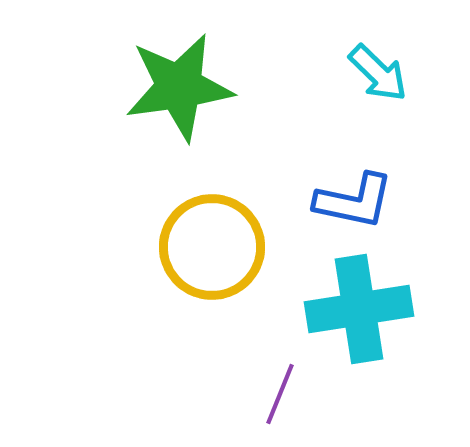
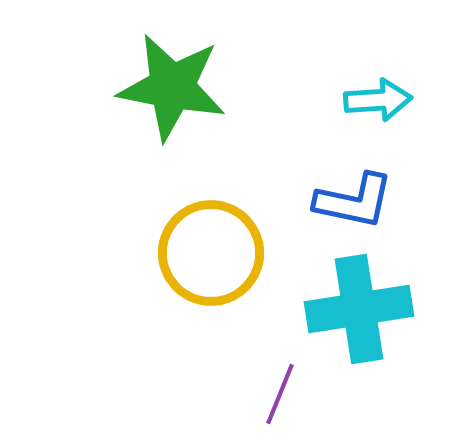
cyan arrow: moved 27 px down; rotated 48 degrees counterclockwise
green star: moved 7 px left; rotated 19 degrees clockwise
yellow circle: moved 1 px left, 6 px down
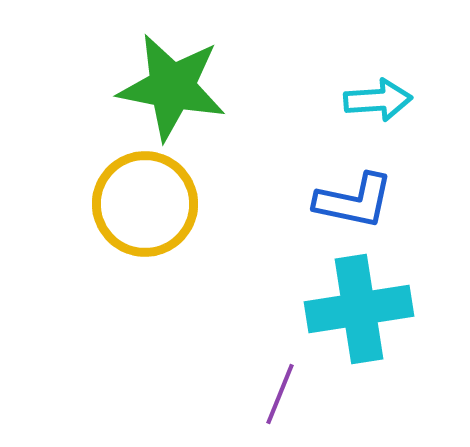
yellow circle: moved 66 px left, 49 px up
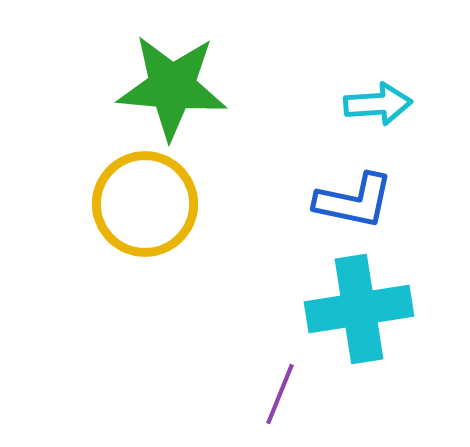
green star: rotated 6 degrees counterclockwise
cyan arrow: moved 4 px down
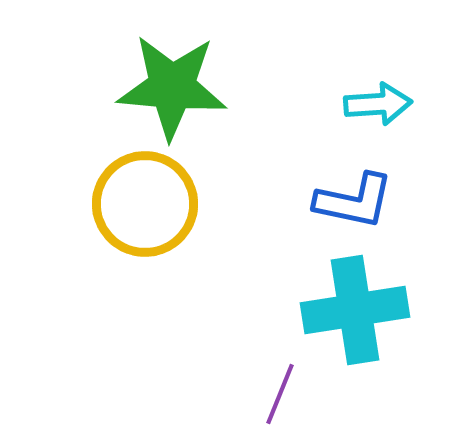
cyan cross: moved 4 px left, 1 px down
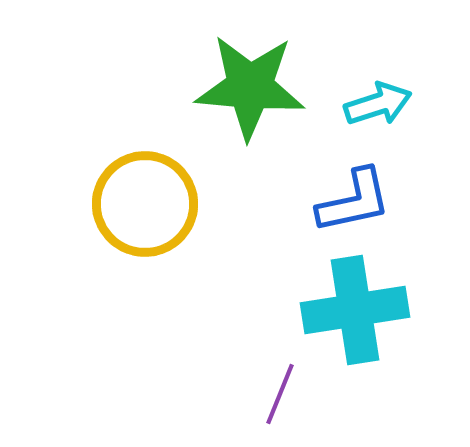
green star: moved 78 px right
cyan arrow: rotated 14 degrees counterclockwise
blue L-shape: rotated 24 degrees counterclockwise
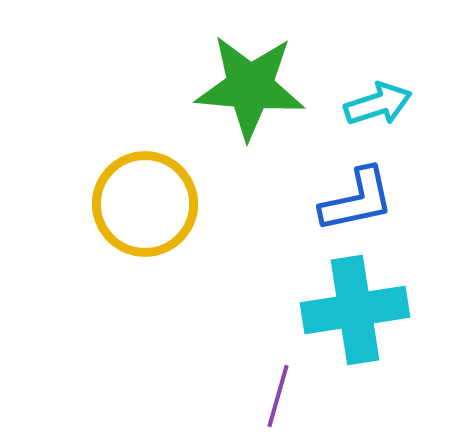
blue L-shape: moved 3 px right, 1 px up
purple line: moved 2 px left, 2 px down; rotated 6 degrees counterclockwise
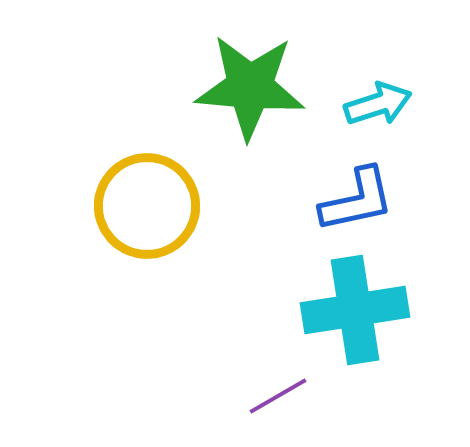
yellow circle: moved 2 px right, 2 px down
purple line: rotated 44 degrees clockwise
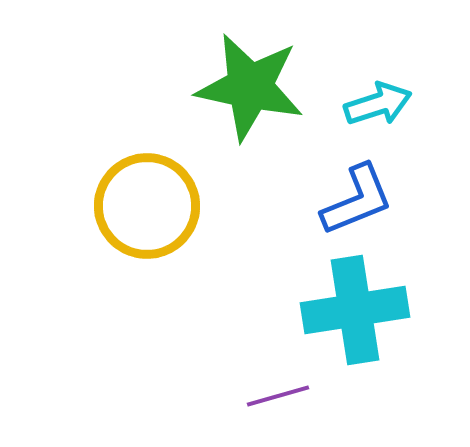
green star: rotated 7 degrees clockwise
blue L-shape: rotated 10 degrees counterclockwise
purple line: rotated 14 degrees clockwise
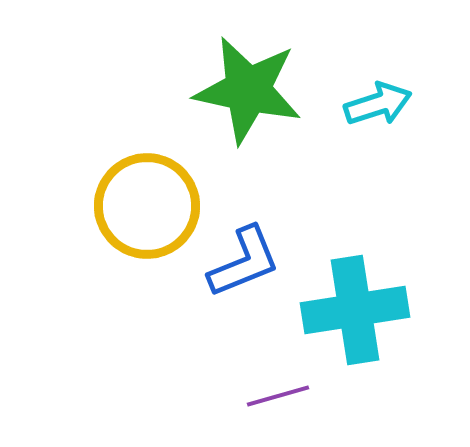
green star: moved 2 px left, 3 px down
blue L-shape: moved 113 px left, 62 px down
